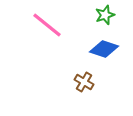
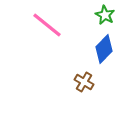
green star: rotated 24 degrees counterclockwise
blue diamond: rotated 64 degrees counterclockwise
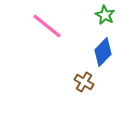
pink line: moved 1 px down
blue diamond: moved 1 px left, 3 px down
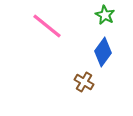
blue diamond: rotated 8 degrees counterclockwise
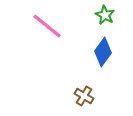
brown cross: moved 14 px down
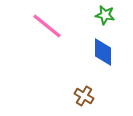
green star: rotated 18 degrees counterclockwise
blue diamond: rotated 36 degrees counterclockwise
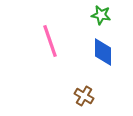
green star: moved 4 px left
pink line: moved 3 px right, 15 px down; rotated 32 degrees clockwise
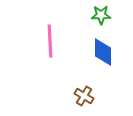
green star: rotated 12 degrees counterclockwise
pink line: rotated 16 degrees clockwise
